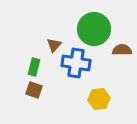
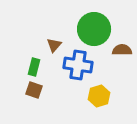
blue cross: moved 2 px right, 2 px down
yellow hexagon: moved 3 px up; rotated 10 degrees counterclockwise
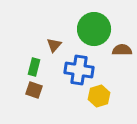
blue cross: moved 1 px right, 5 px down
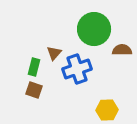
brown triangle: moved 8 px down
blue cross: moved 2 px left, 1 px up; rotated 28 degrees counterclockwise
yellow hexagon: moved 8 px right, 14 px down; rotated 15 degrees clockwise
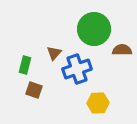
green rectangle: moved 9 px left, 2 px up
yellow hexagon: moved 9 px left, 7 px up
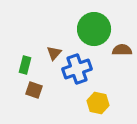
yellow hexagon: rotated 15 degrees clockwise
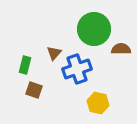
brown semicircle: moved 1 px left, 1 px up
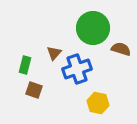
green circle: moved 1 px left, 1 px up
brown semicircle: rotated 18 degrees clockwise
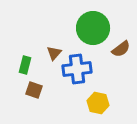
brown semicircle: rotated 126 degrees clockwise
blue cross: rotated 12 degrees clockwise
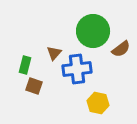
green circle: moved 3 px down
brown square: moved 4 px up
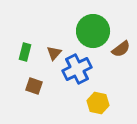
green rectangle: moved 13 px up
blue cross: rotated 20 degrees counterclockwise
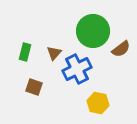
brown square: moved 1 px down
